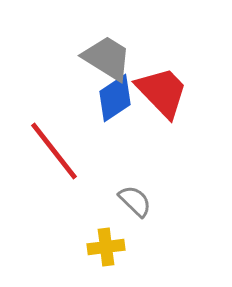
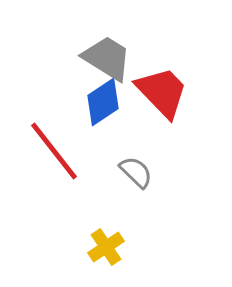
blue diamond: moved 12 px left, 4 px down
gray semicircle: moved 1 px right, 29 px up
yellow cross: rotated 27 degrees counterclockwise
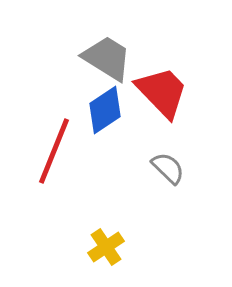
blue diamond: moved 2 px right, 8 px down
red line: rotated 60 degrees clockwise
gray semicircle: moved 32 px right, 4 px up
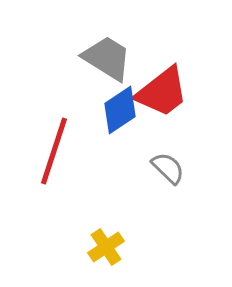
red trapezoid: rotated 96 degrees clockwise
blue diamond: moved 15 px right
red line: rotated 4 degrees counterclockwise
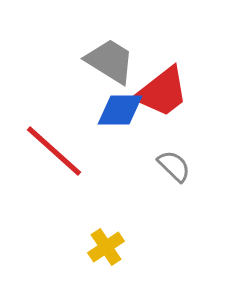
gray trapezoid: moved 3 px right, 3 px down
blue diamond: rotated 33 degrees clockwise
red line: rotated 66 degrees counterclockwise
gray semicircle: moved 6 px right, 2 px up
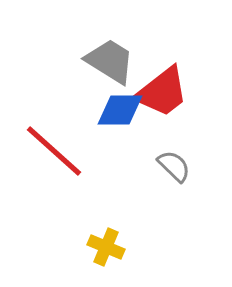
yellow cross: rotated 33 degrees counterclockwise
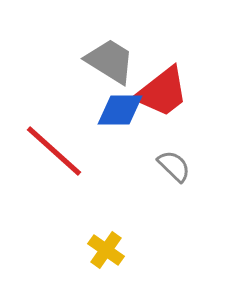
yellow cross: moved 3 px down; rotated 12 degrees clockwise
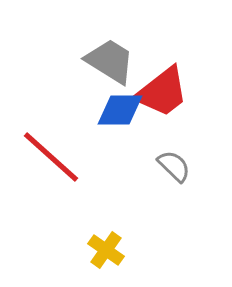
red line: moved 3 px left, 6 px down
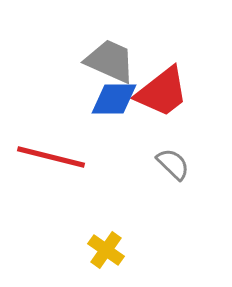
gray trapezoid: rotated 8 degrees counterclockwise
blue diamond: moved 6 px left, 11 px up
red line: rotated 28 degrees counterclockwise
gray semicircle: moved 1 px left, 2 px up
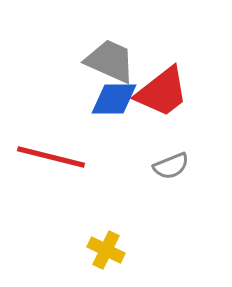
gray semicircle: moved 2 px left, 2 px down; rotated 114 degrees clockwise
yellow cross: rotated 9 degrees counterclockwise
